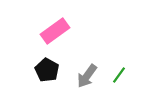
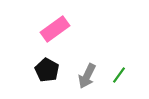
pink rectangle: moved 2 px up
gray arrow: rotated 10 degrees counterclockwise
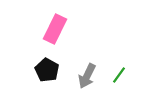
pink rectangle: rotated 28 degrees counterclockwise
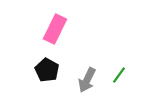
gray arrow: moved 4 px down
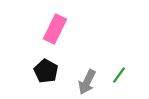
black pentagon: moved 1 px left, 1 px down
gray arrow: moved 2 px down
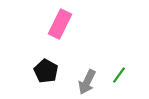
pink rectangle: moved 5 px right, 5 px up
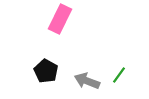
pink rectangle: moved 5 px up
gray arrow: moved 1 px up; rotated 85 degrees clockwise
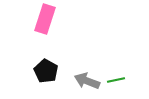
pink rectangle: moved 15 px left; rotated 8 degrees counterclockwise
green line: moved 3 px left, 5 px down; rotated 42 degrees clockwise
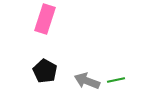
black pentagon: moved 1 px left
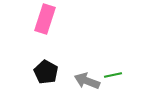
black pentagon: moved 1 px right, 1 px down
green line: moved 3 px left, 5 px up
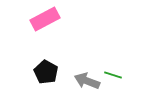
pink rectangle: rotated 44 degrees clockwise
green line: rotated 30 degrees clockwise
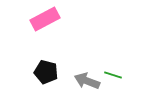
black pentagon: rotated 15 degrees counterclockwise
